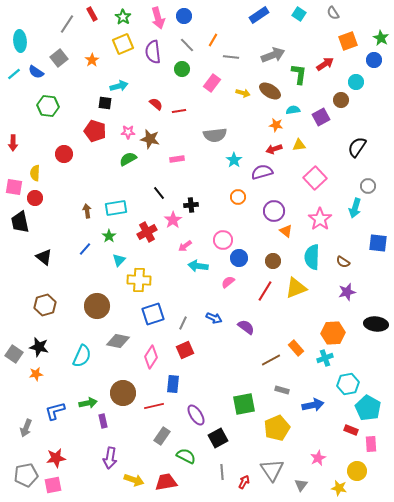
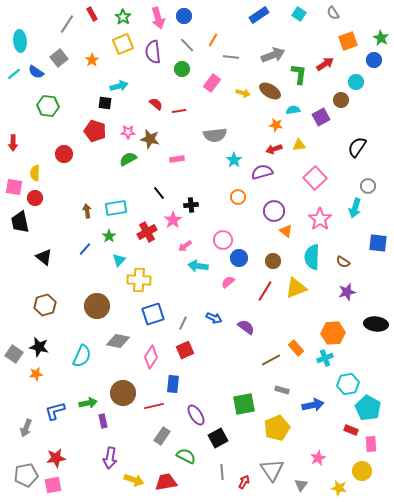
yellow circle at (357, 471): moved 5 px right
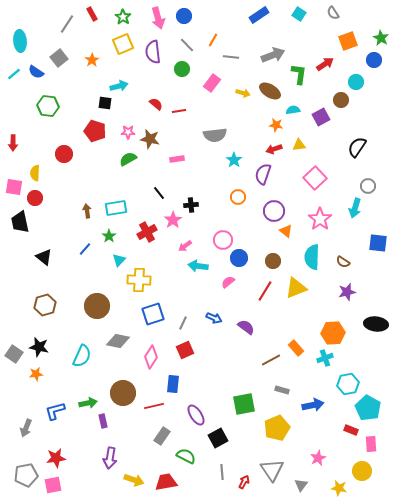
purple semicircle at (262, 172): moved 1 px right, 2 px down; rotated 55 degrees counterclockwise
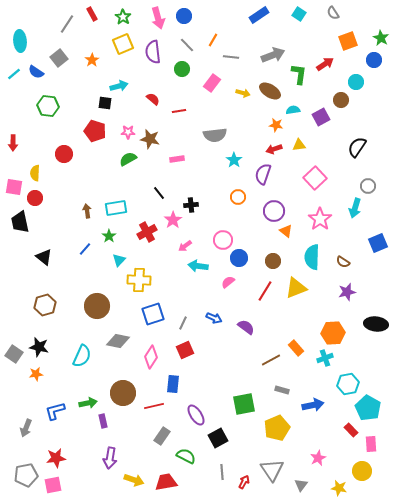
red semicircle at (156, 104): moved 3 px left, 5 px up
blue square at (378, 243): rotated 30 degrees counterclockwise
red rectangle at (351, 430): rotated 24 degrees clockwise
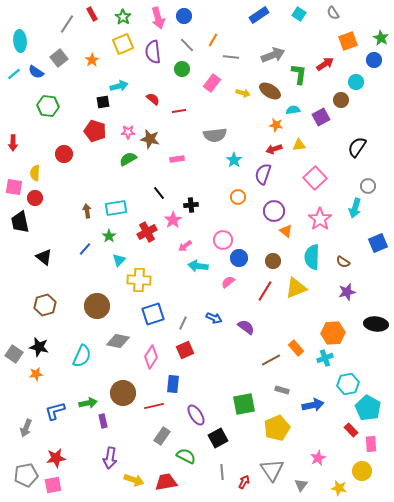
black square at (105, 103): moved 2 px left, 1 px up; rotated 16 degrees counterclockwise
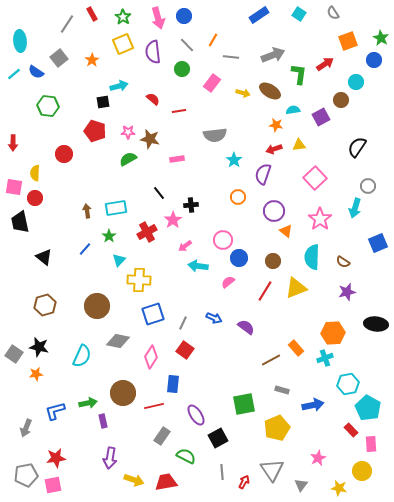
red square at (185, 350): rotated 30 degrees counterclockwise
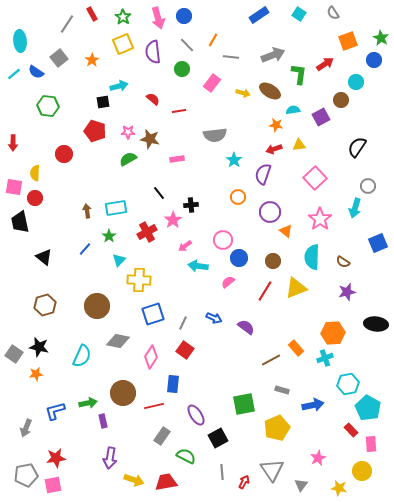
purple circle at (274, 211): moved 4 px left, 1 px down
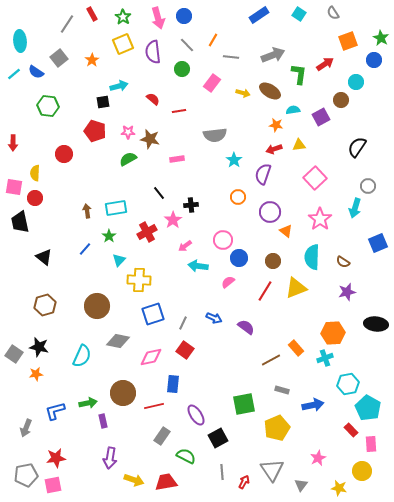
pink diamond at (151, 357): rotated 45 degrees clockwise
